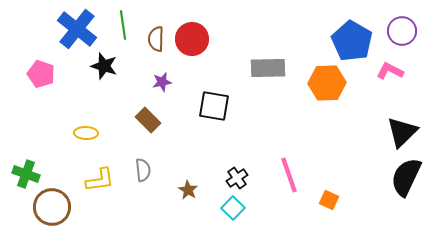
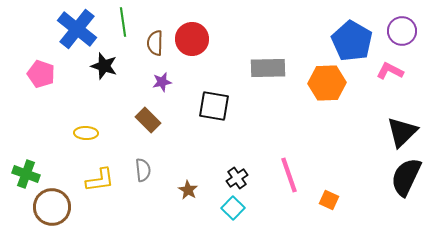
green line: moved 3 px up
brown semicircle: moved 1 px left, 4 px down
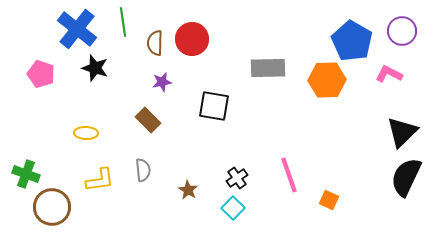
black star: moved 9 px left, 2 px down
pink L-shape: moved 1 px left, 3 px down
orange hexagon: moved 3 px up
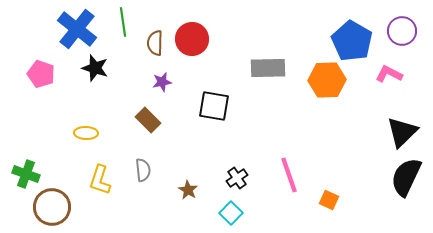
yellow L-shape: rotated 116 degrees clockwise
cyan square: moved 2 px left, 5 px down
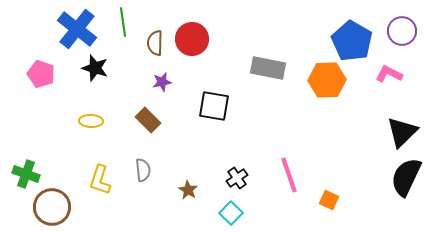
gray rectangle: rotated 12 degrees clockwise
yellow ellipse: moved 5 px right, 12 px up
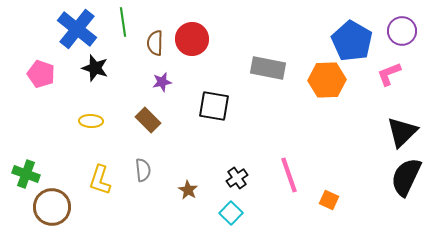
pink L-shape: rotated 48 degrees counterclockwise
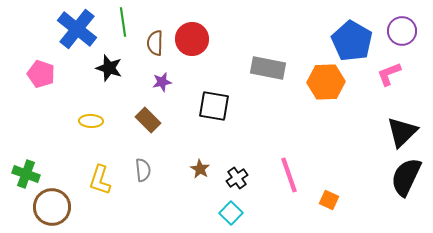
black star: moved 14 px right
orange hexagon: moved 1 px left, 2 px down
brown star: moved 12 px right, 21 px up
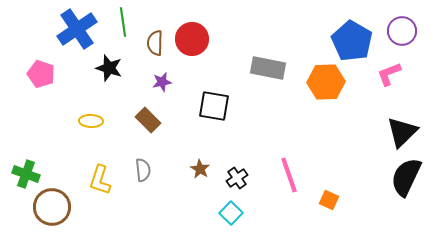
blue cross: rotated 18 degrees clockwise
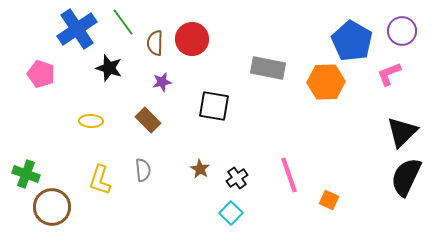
green line: rotated 28 degrees counterclockwise
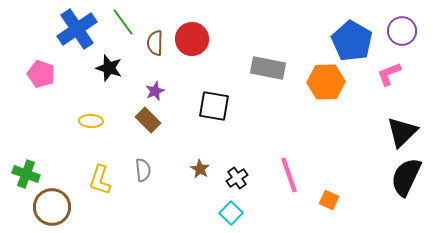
purple star: moved 7 px left, 9 px down; rotated 12 degrees counterclockwise
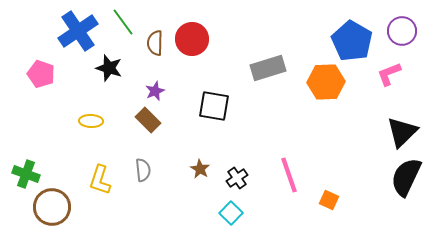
blue cross: moved 1 px right, 2 px down
gray rectangle: rotated 28 degrees counterclockwise
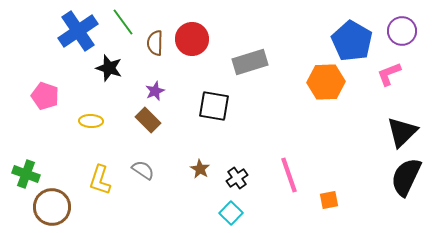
gray rectangle: moved 18 px left, 6 px up
pink pentagon: moved 4 px right, 22 px down
gray semicircle: rotated 50 degrees counterclockwise
orange square: rotated 36 degrees counterclockwise
